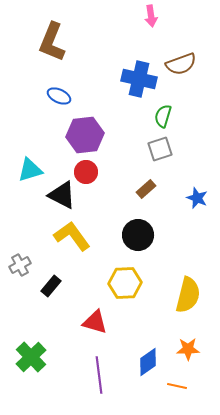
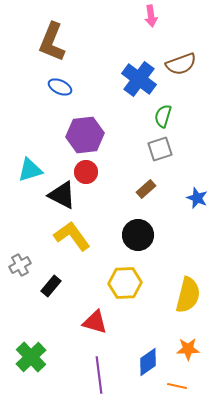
blue cross: rotated 24 degrees clockwise
blue ellipse: moved 1 px right, 9 px up
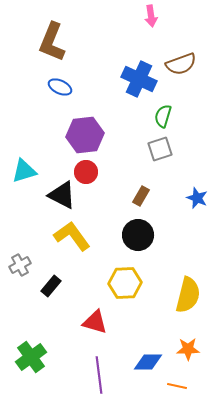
blue cross: rotated 12 degrees counterclockwise
cyan triangle: moved 6 px left, 1 px down
brown rectangle: moved 5 px left, 7 px down; rotated 18 degrees counterclockwise
green cross: rotated 8 degrees clockwise
blue diamond: rotated 36 degrees clockwise
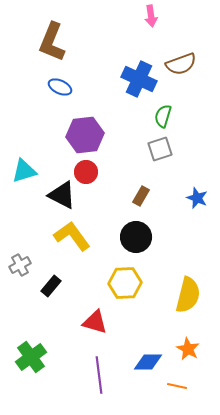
black circle: moved 2 px left, 2 px down
orange star: rotated 30 degrees clockwise
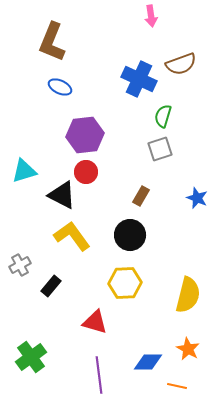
black circle: moved 6 px left, 2 px up
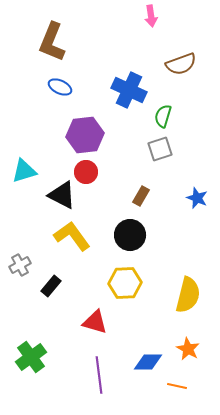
blue cross: moved 10 px left, 11 px down
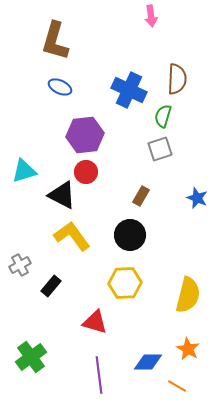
brown L-shape: moved 3 px right, 1 px up; rotated 6 degrees counterclockwise
brown semicircle: moved 4 px left, 15 px down; rotated 68 degrees counterclockwise
orange line: rotated 18 degrees clockwise
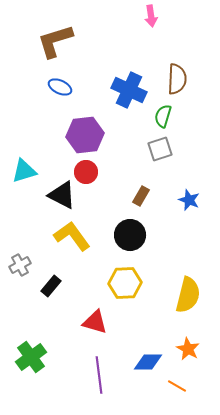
brown L-shape: rotated 57 degrees clockwise
blue star: moved 8 px left, 2 px down
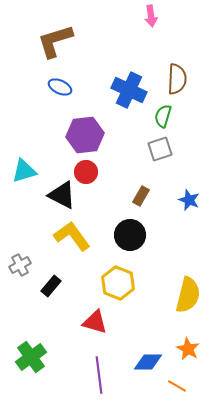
yellow hexagon: moved 7 px left; rotated 24 degrees clockwise
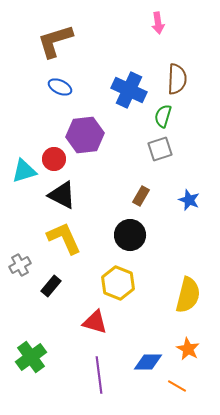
pink arrow: moved 7 px right, 7 px down
red circle: moved 32 px left, 13 px up
yellow L-shape: moved 8 px left, 2 px down; rotated 12 degrees clockwise
